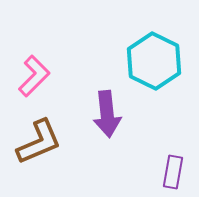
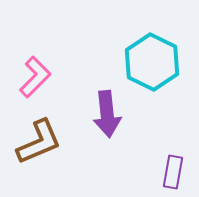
cyan hexagon: moved 2 px left, 1 px down
pink L-shape: moved 1 px right, 1 px down
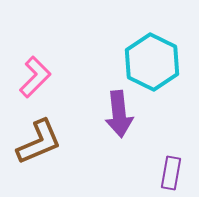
purple arrow: moved 12 px right
purple rectangle: moved 2 px left, 1 px down
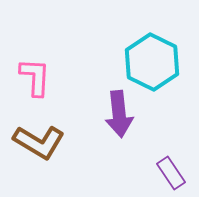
pink L-shape: rotated 42 degrees counterclockwise
brown L-shape: rotated 54 degrees clockwise
purple rectangle: rotated 44 degrees counterclockwise
